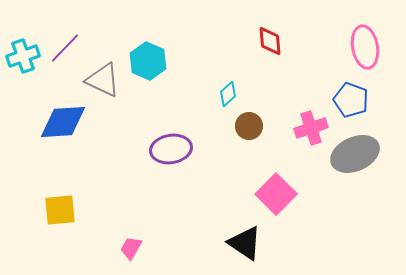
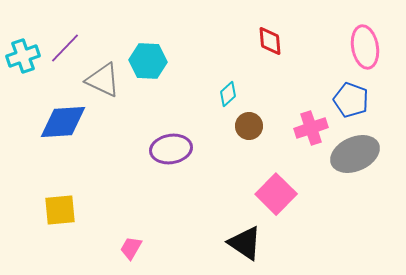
cyan hexagon: rotated 21 degrees counterclockwise
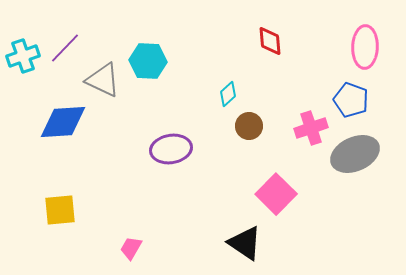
pink ellipse: rotated 12 degrees clockwise
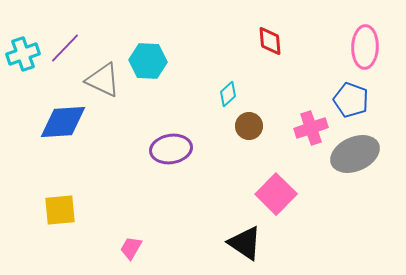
cyan cross: moved 2 px up
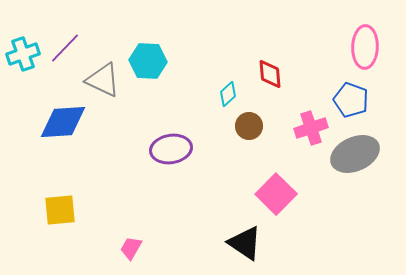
red diamond: moved 33 px down
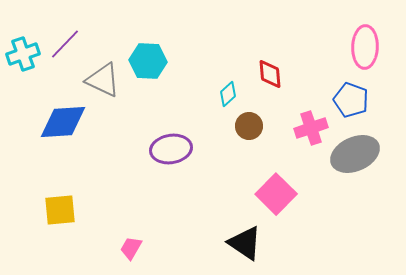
purple line: moved 4 px up
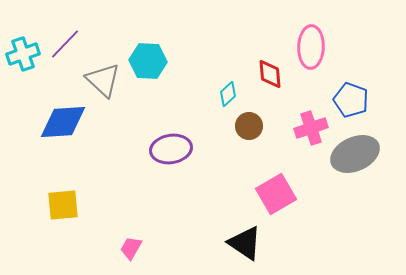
pink ellipse: moved 54 px left
gray triangle: rotated 18 degrees clockwise
pink square: rotated 15 degrees clockwise
yellow square: moved 3 px right, 5 px up
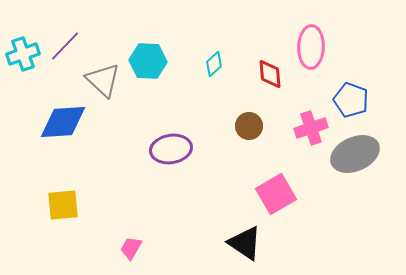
purple line: moved 2 px down
cyan diamond: moved 14 px left, 30 px up
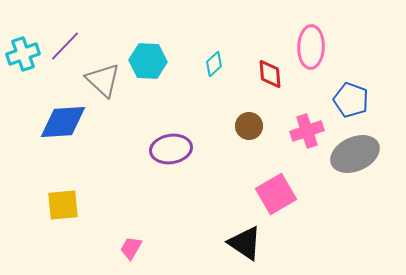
pink cross: moved 4 px left, 3 px down
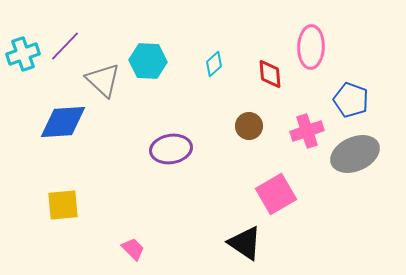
pink trapezoid: moved 2 px right, 1 px down; rotated 105 degrees clockwise
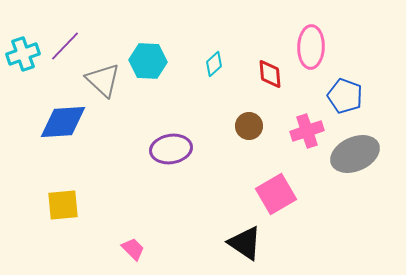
blue pentagon: moved 6 px left, 4 px up
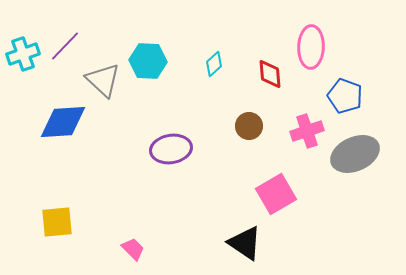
yellow square: moved 6 px left, 17 px down
